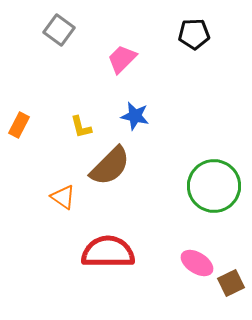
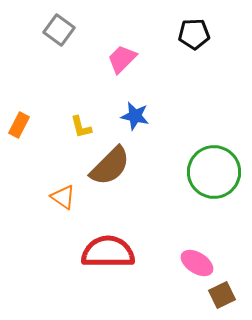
green circle: moved 14 px up
brown square: moved 9 px left, 12 px down
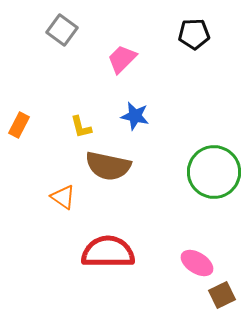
gray square: moved 3 px right
brown semicircle: moved 2 px left; rotated 57 degrees clockwise
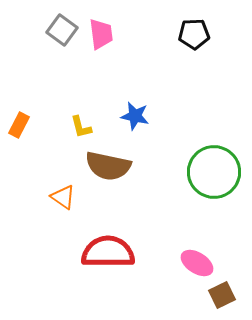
pink trapezoid: moved 21 px left, 25 px up; rotated 128 degrees clockwise
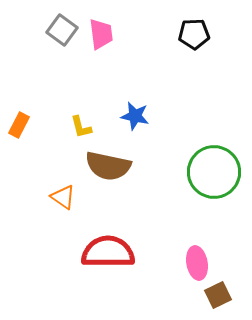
pink ellipse: rotated 48 degrees clockwise
brown square: moved 4 px left
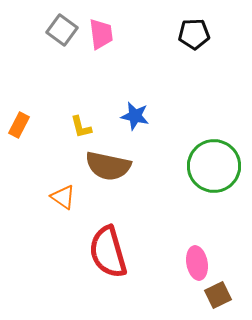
green circle: moved 6 px up
red semicircle: rotated 106 degrees counterclockwise
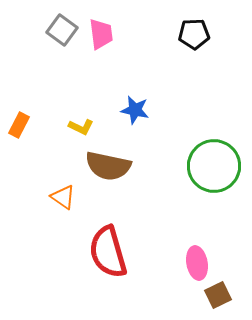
blue star: moved 6 px up
yellow L-shape: rotated 50 degrees counterclockwise
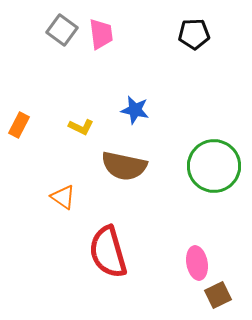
brown semicircle: moved 16 px right
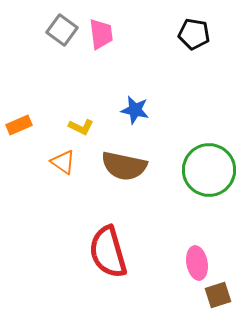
black pentagon: rotated 12 degrees clockwise
orange rectangle: rotated 40 degrees clockwise
green circle: moved 5 px left, 4 px down
orange triangle: moved 35 px up
brown square: rotated 8 degrees clockwise
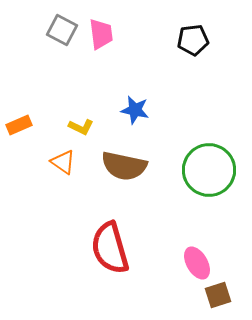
gray square: rotated 8 degrees counterclockwise
black pentagon: moved 1 px left, 6 px down; rotated 16 degrees counterclockwise
red semicircle: moved 2 px right, 4 px up
pink ellipse: rotated 20 degrees counterclockwise
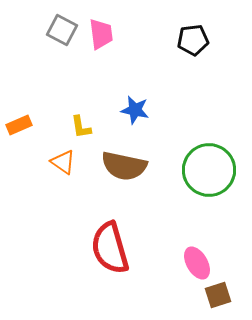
yellow L-shape: rotated 55 degrees clockwise
